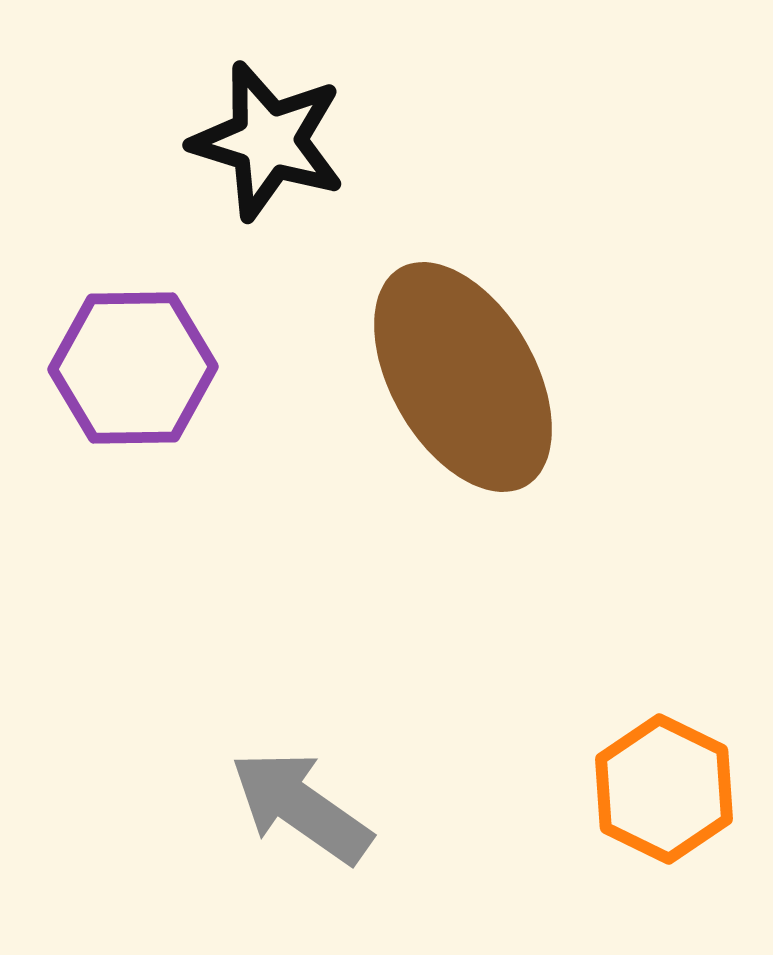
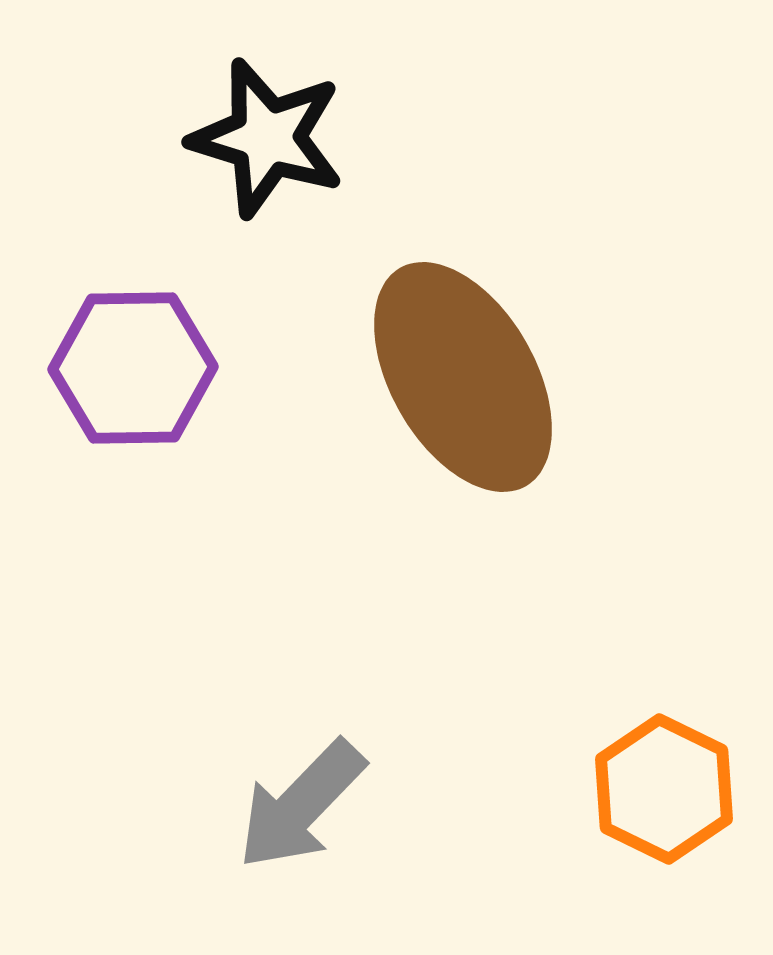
black star: moved 1 px left, 3 px up
gray arrow: moved 2 px up; rotated 81 degrees counterclockwise
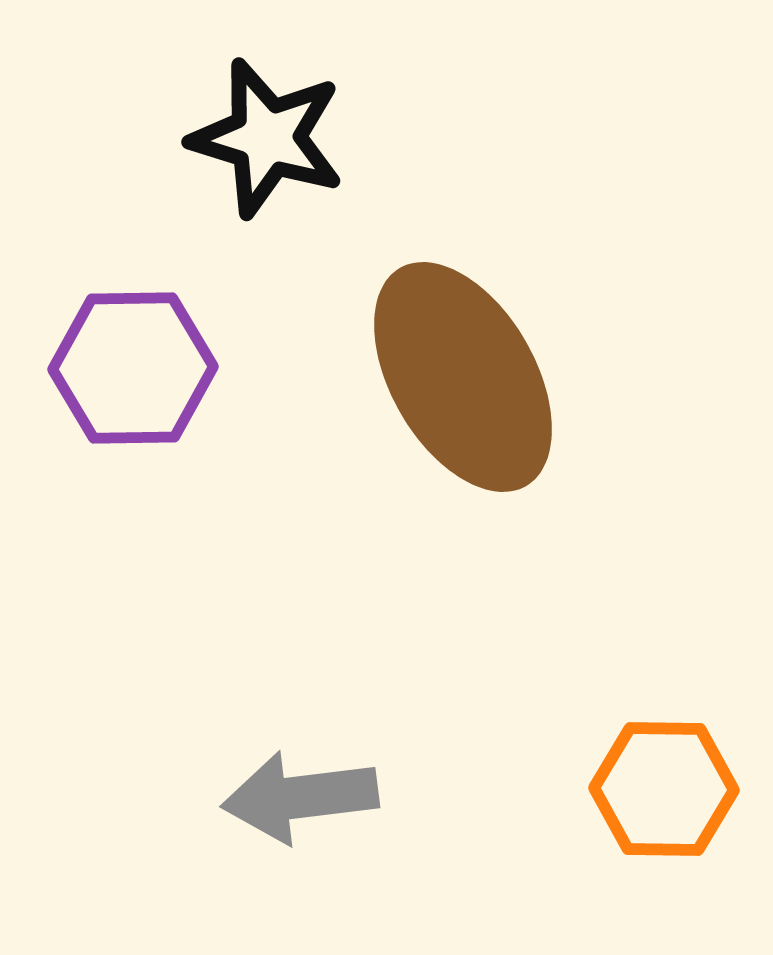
orange hexagon: rotated 25 degrees counterclockwise
gray arrow: moved 1 px left, 8 px up; rotated 39 degrees clockwise
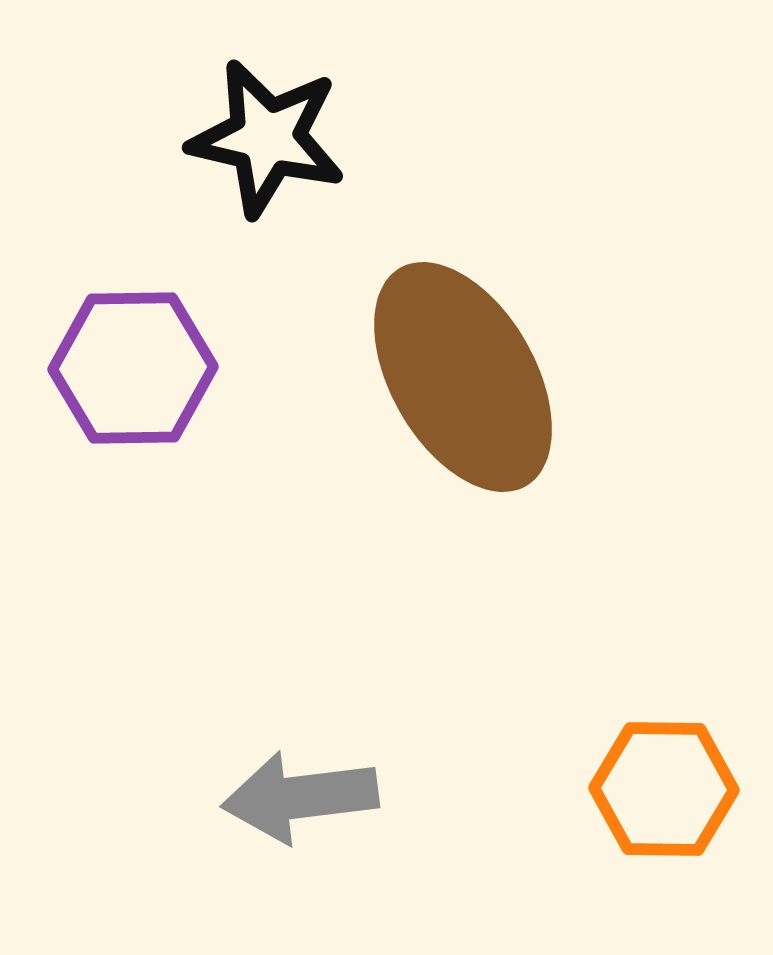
black star: rotated 4 degrees counterclockwise
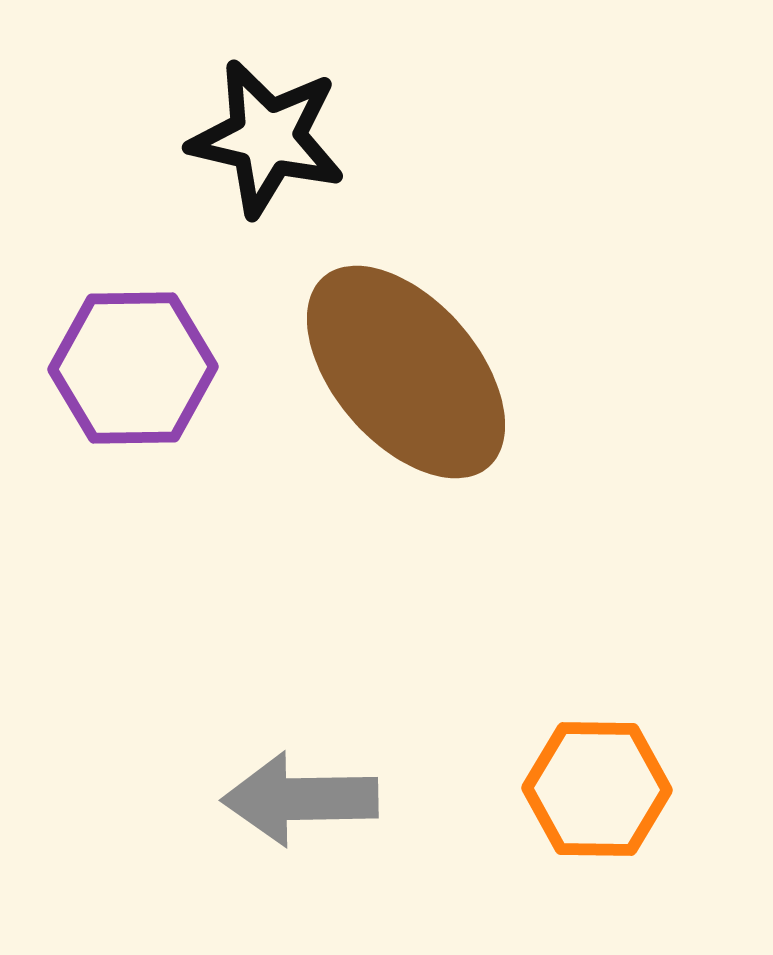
brown ellipse: moved 57 px left, 5 px up; rotated 11 degrees counterclockwise
orange hexagon: moved 67 px left
gray arrow: moved 2 px down; rotated 6 degrees clockwise
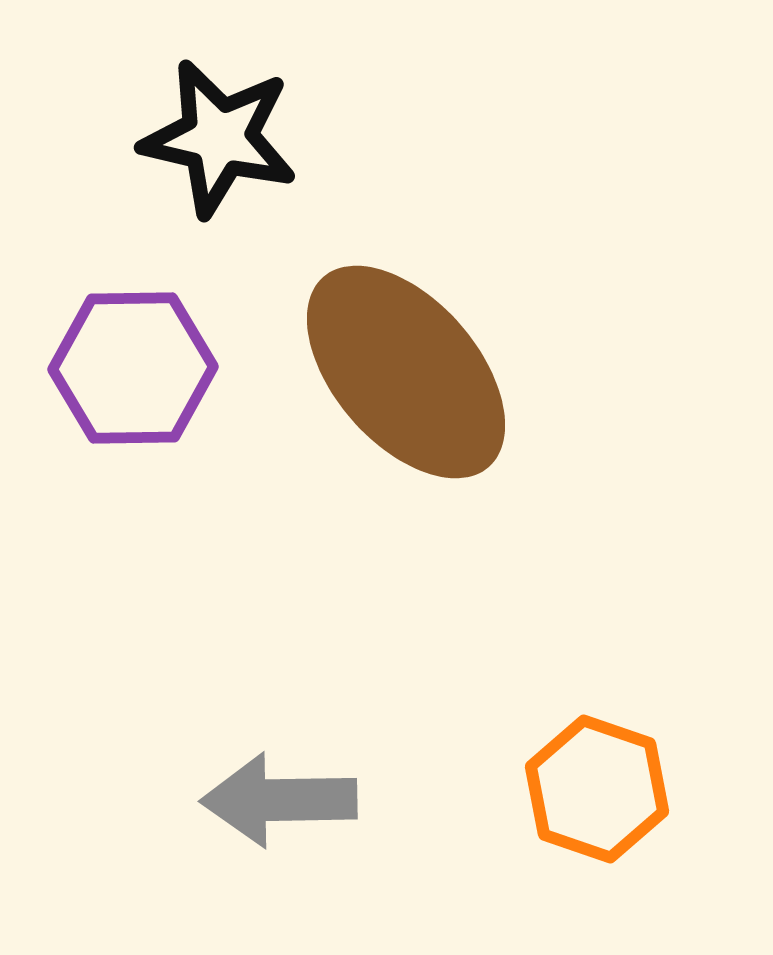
black star: moved 48 px left
orange hexagon: rotated 18 degrees clockwise
gray arrow: moved 21 px left, 1 px down
